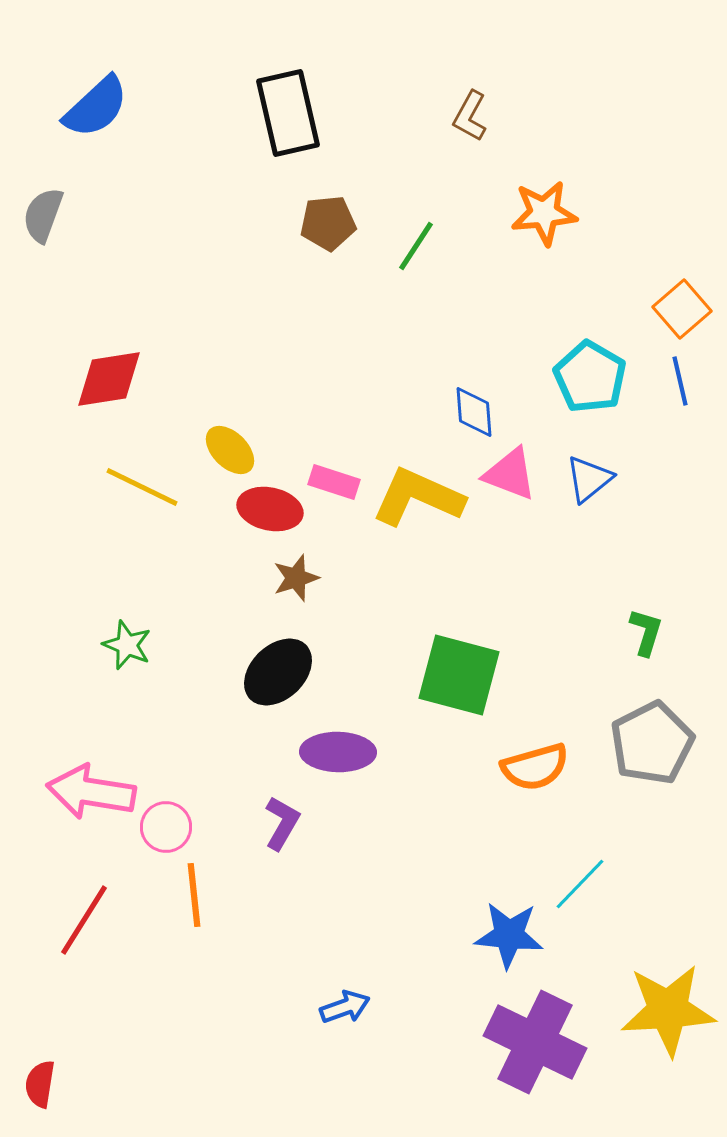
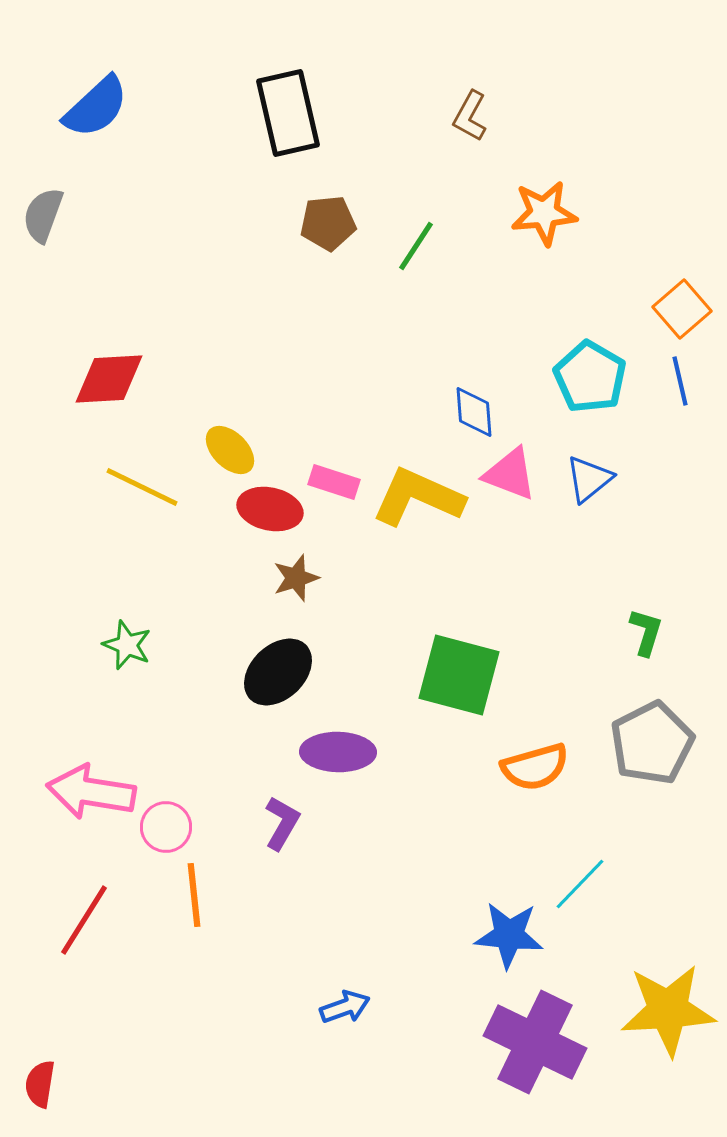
red diamond: rotated 6 degrees clockwise
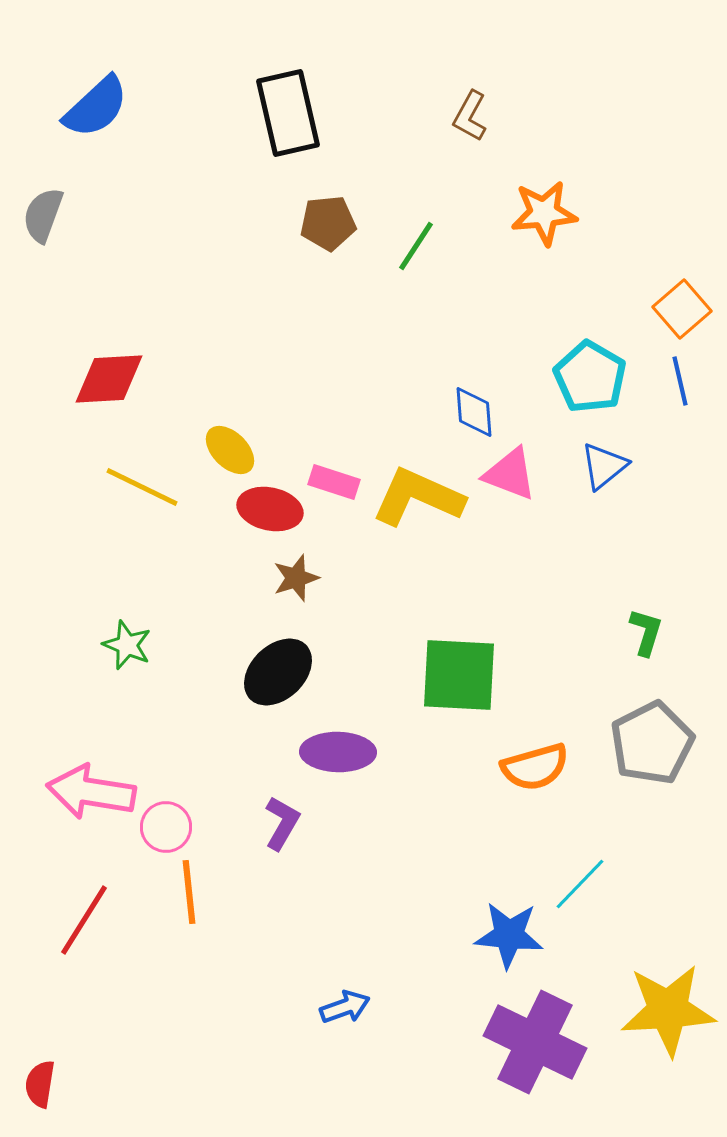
blue triangle: moved 15 px right, 13 px up
green square: rotated 12 degrees counterclockwise
orange line: moved 5 px left, 3 px up
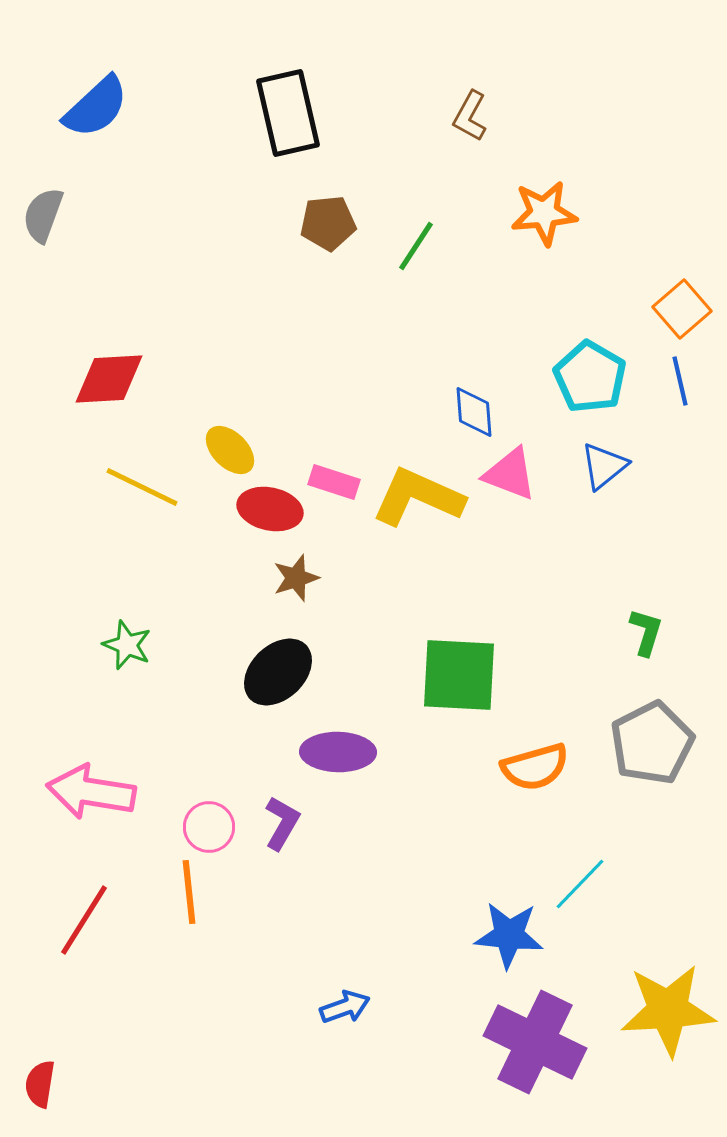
pink circle: moved 43 px right
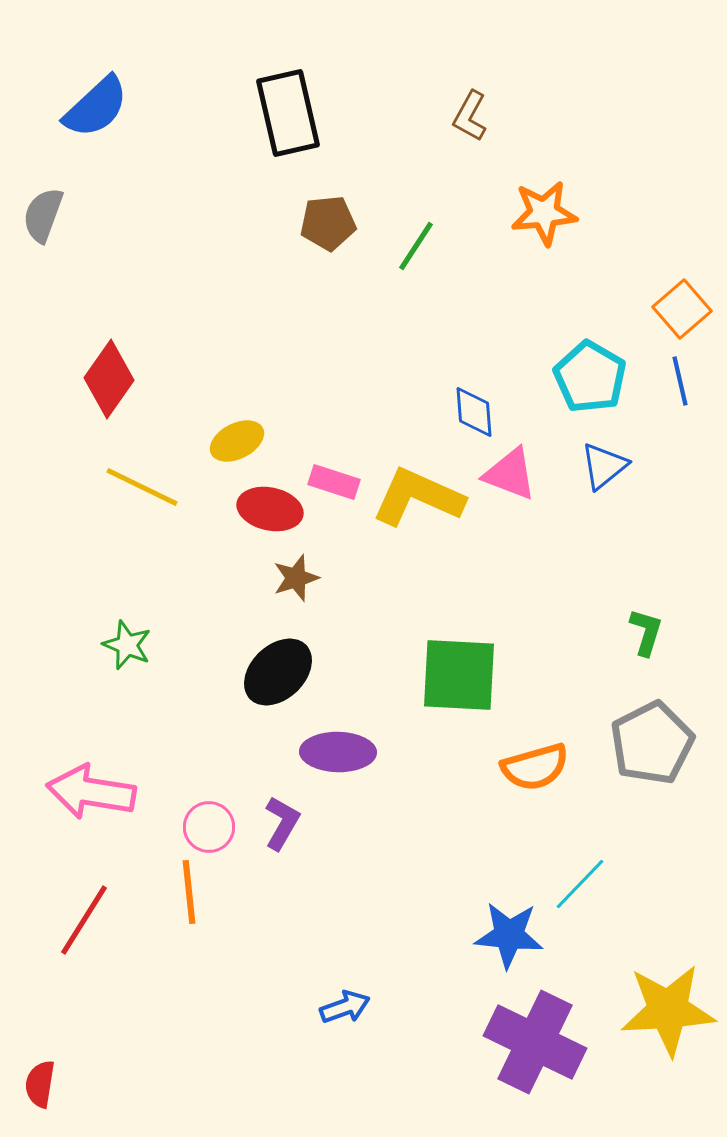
red diamond: rotated 52 degrees counterclockwise
yellow ellipse: moved 7 px right, 9 px up; rotated 72 degrees counterclockwise
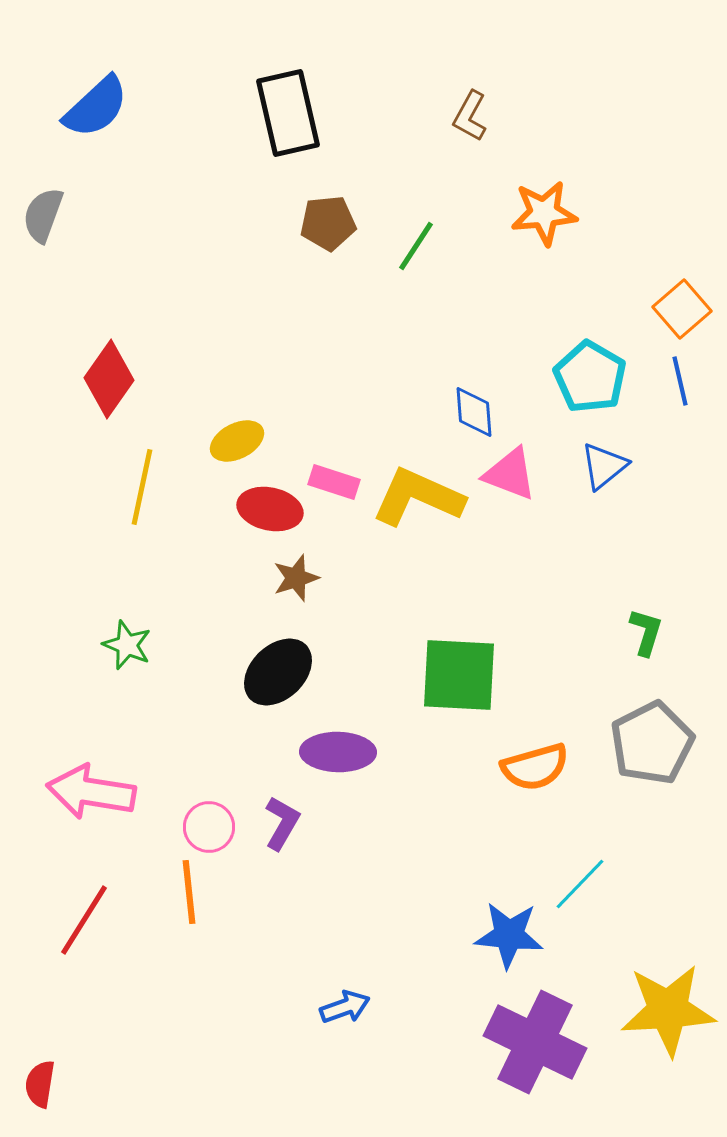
yellow line: rotated 76 degrees clockwise
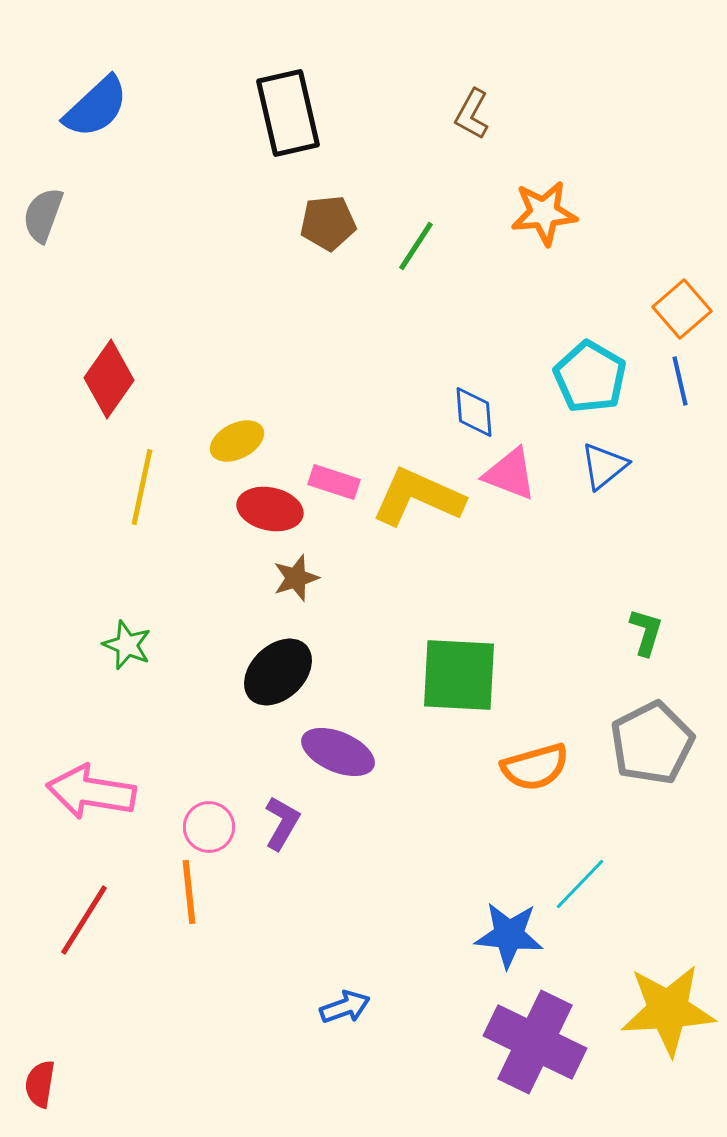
brown L-shape: moved 2 px right, 2 px up
purple ellipse: rotated 22 degrees clockwise
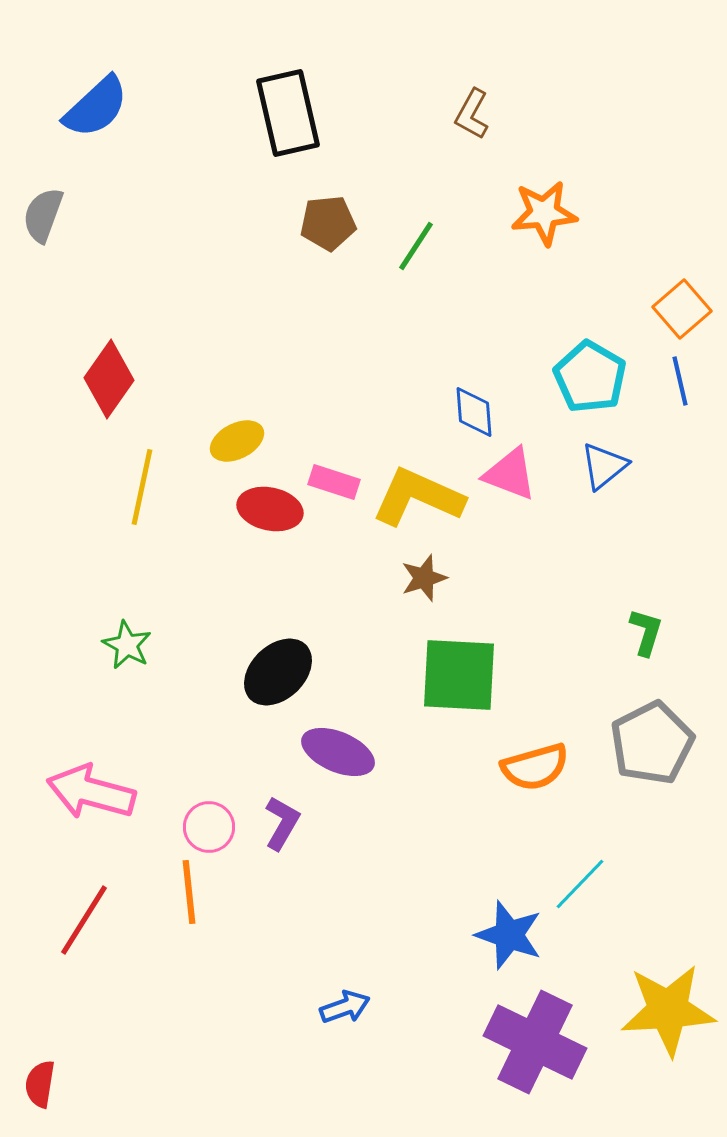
brown star: moved 128 px right
green star: rotated 6 degrees clockwise
pink arrow: rotated 6 degrees clockwise
blue star: rotated 14 degrees clockwise
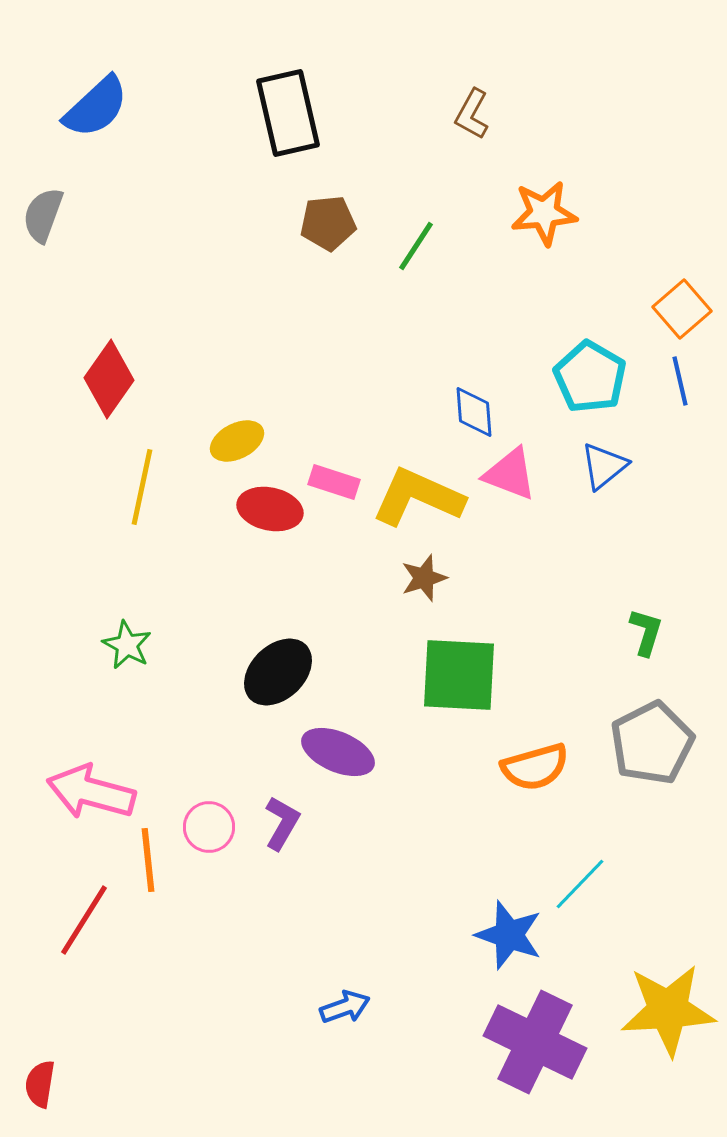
orange line: moved 41 px left, 32 px up
